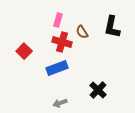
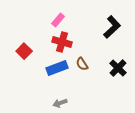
pink rectangle: rotated 24 degrees clockwise
black L-shape: rotated 145 degrees counterclockwise
brown semicircle: moved 32 px down
black cross: moved 20 px right, 22 px up
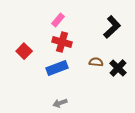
brown semicircle: moved 14 px right, 2 px up; rotated 128 degrees clockwise
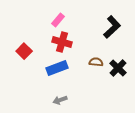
gray arrow: moved 3 px up
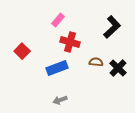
red cross: moved 8 px right
red square: moved 2 px left
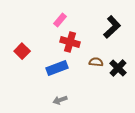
pink rectangle: moved 2 px right
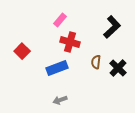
brown semicircle: rotated 88 degrees counterclockwise
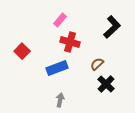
brown semicircle: moved 1 px right, 2 px down; rotated 40 degrees clockwise
black cross: moved 12 px left, 16 px down
gray arrow: rotated 120 degrees clockwise
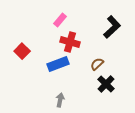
blue rectangle: moved 1 px right, 4 px up
